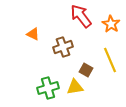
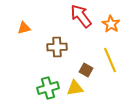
orange triangle: moved 9 px left, 6 px up; rotated 40 degrees counterclockwise
brown cross: moved 6 px left; rotated 18 degrees clockwise
yellow triangle: moved 1 px down
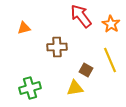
green cross: moved 18 px left
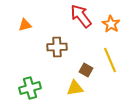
orange triangle: moved 1 px right, 3 px up
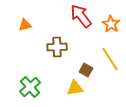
yellow line: moved 1 px up; rotated 10 degrees counterclockwise
green cross: moved 1 px up; rotated 25 degrees counterclockwise
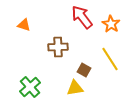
red arrow: moved 1 px right, 1 px down
orange triangle: moved 1 px left; rotated 32 degrees clockwise
brown cross: moved 1 px right
brown square: moved 2 px left
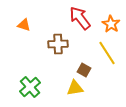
red arrow: moved 2 px left, 1 px down
brown cross: moved 3 px up
yellow line: moved 3 px left, 6 px up
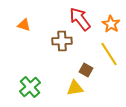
red arrow: moved 1 px down
brown cross: moved 4 px right, 3 px up
yellow line: moved 2 px right, 1 px down
brown square: moved 2 px right
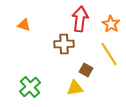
red arrow: rotated 45 degrees clockwise
brown cross: moved 2 px right, 3 px down
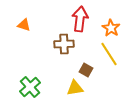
orange star: moved 4 px down
